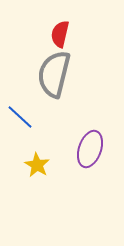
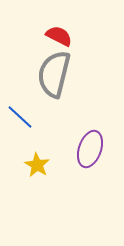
red semicircle: moved 1 px left, 2 px down; rotated 104 degrees clockwise
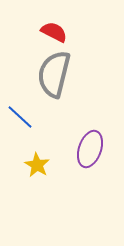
red semicircle: moved 5 px left, 4 px up
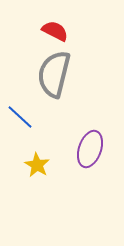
red semicircle: moved 1 px right, 1 px up
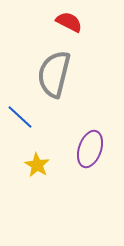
red semicircle: moved 14 px right, 9 px up
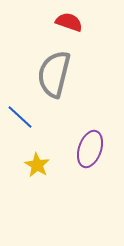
red semicircle: rotated 8 degrees counterclockwise
